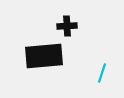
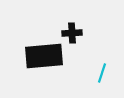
black cross: moved 5 px right, 7 px down
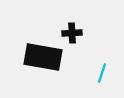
black rectangle: moved 1 px left, 1 px down; rotated 15 degrees clockwise
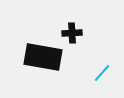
cyan line: rotated 24 degrees clockwise
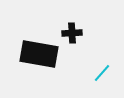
black rectangle: moved 4 px left, 3 px up
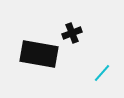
black cross: rotated 18 degrees counterclockwise
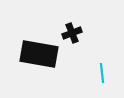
cyan line: rotated 48 degrees counterclockwise
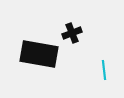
cyan line: moved 2 px right, 3 px up
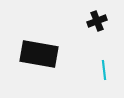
black cross: moved 25 px right, 12 px up
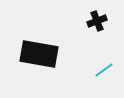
cyan line: rotated 60 degrees clockwise
